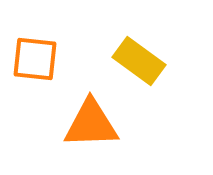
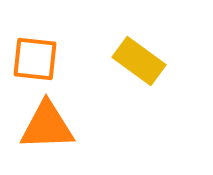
orange triangle: moved 44 px left, 2 px down
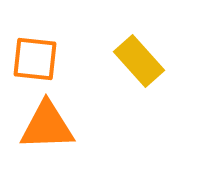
yellow rectangle: rotated 12 degrees clockwise
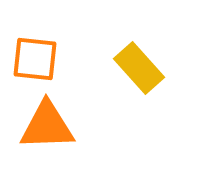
yellow rectangle: moved 7 px down
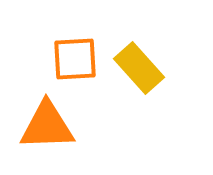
orange square: moved 40 px right; rotated 9 degrees counterclockwise
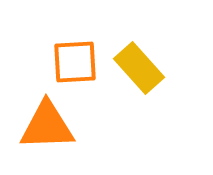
orange square: moved 3 px down
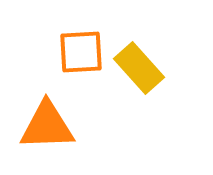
orange square: moved 6 px right, 10 px up
